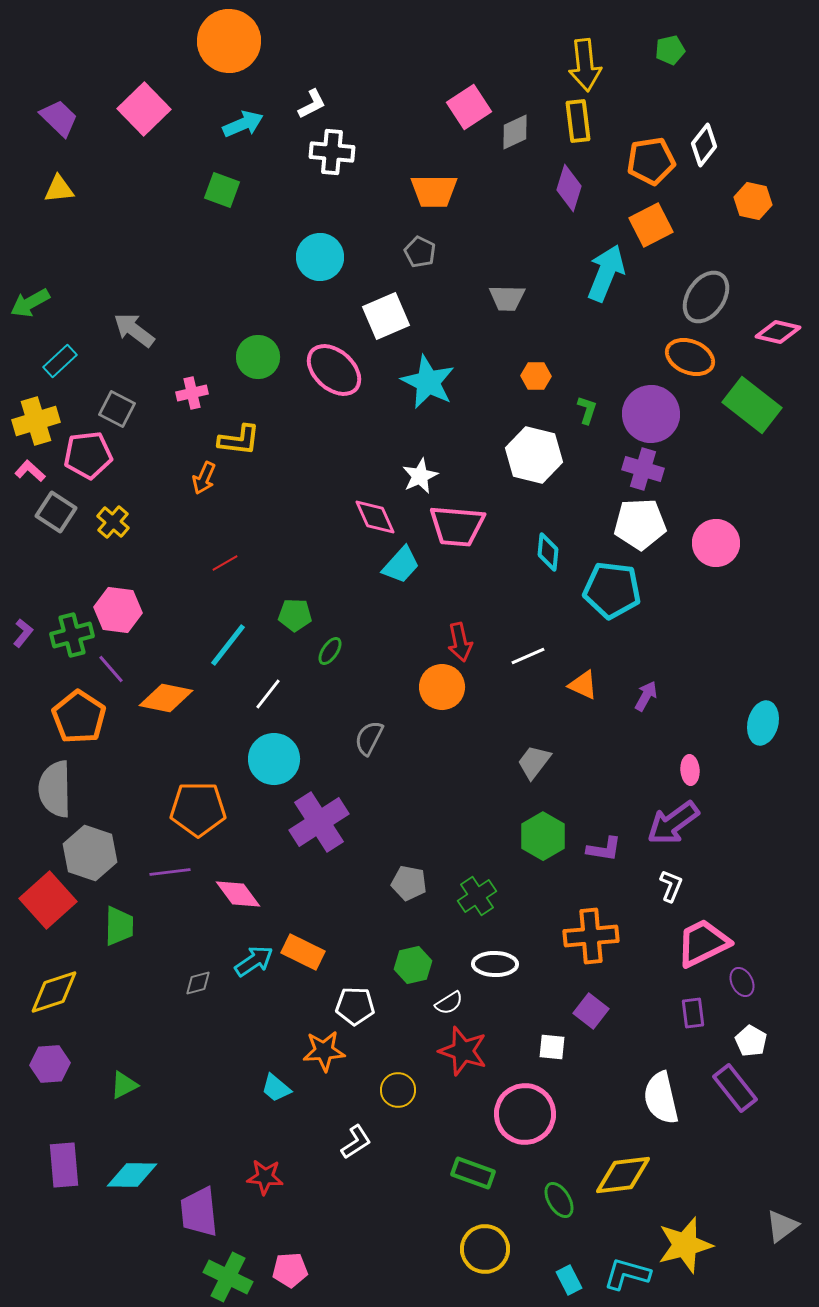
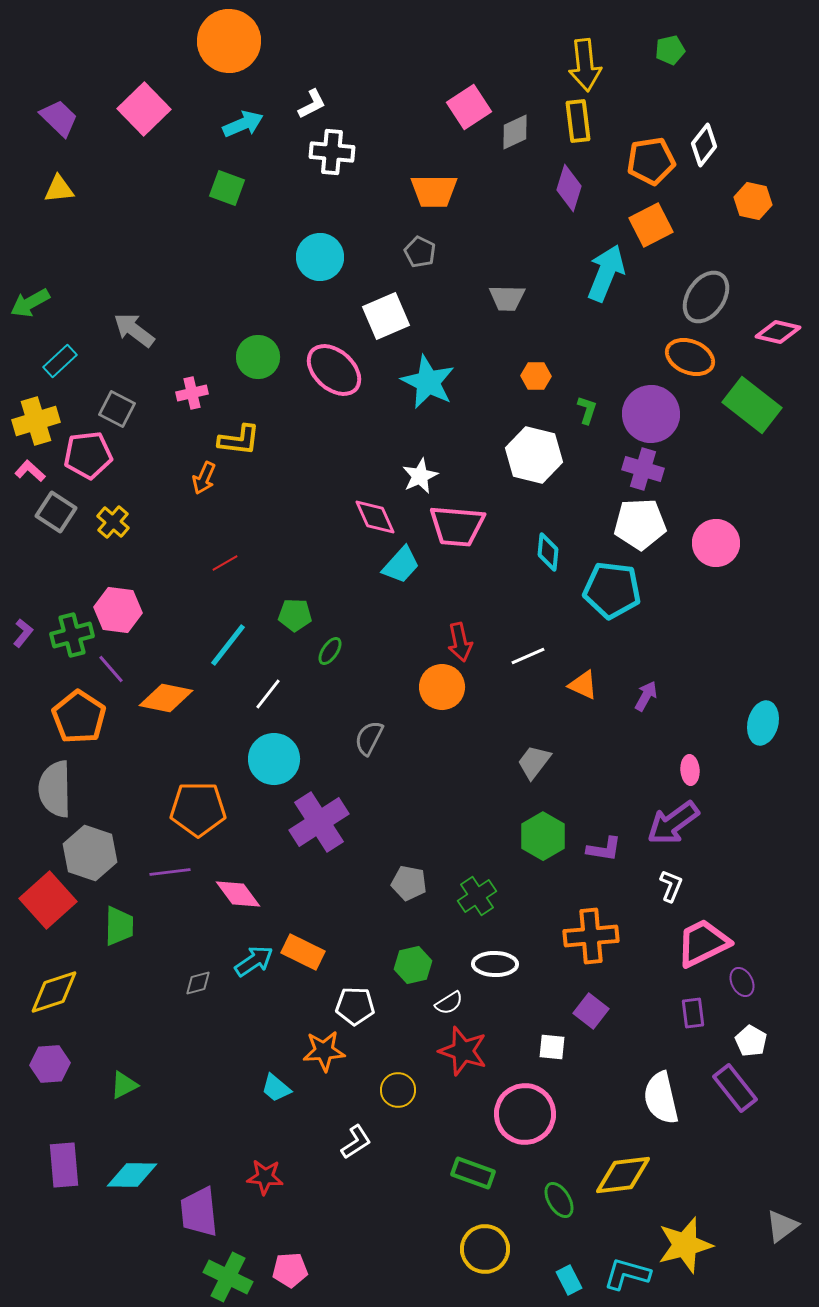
green square at (222, 190): moved 5 px right, 2 px up
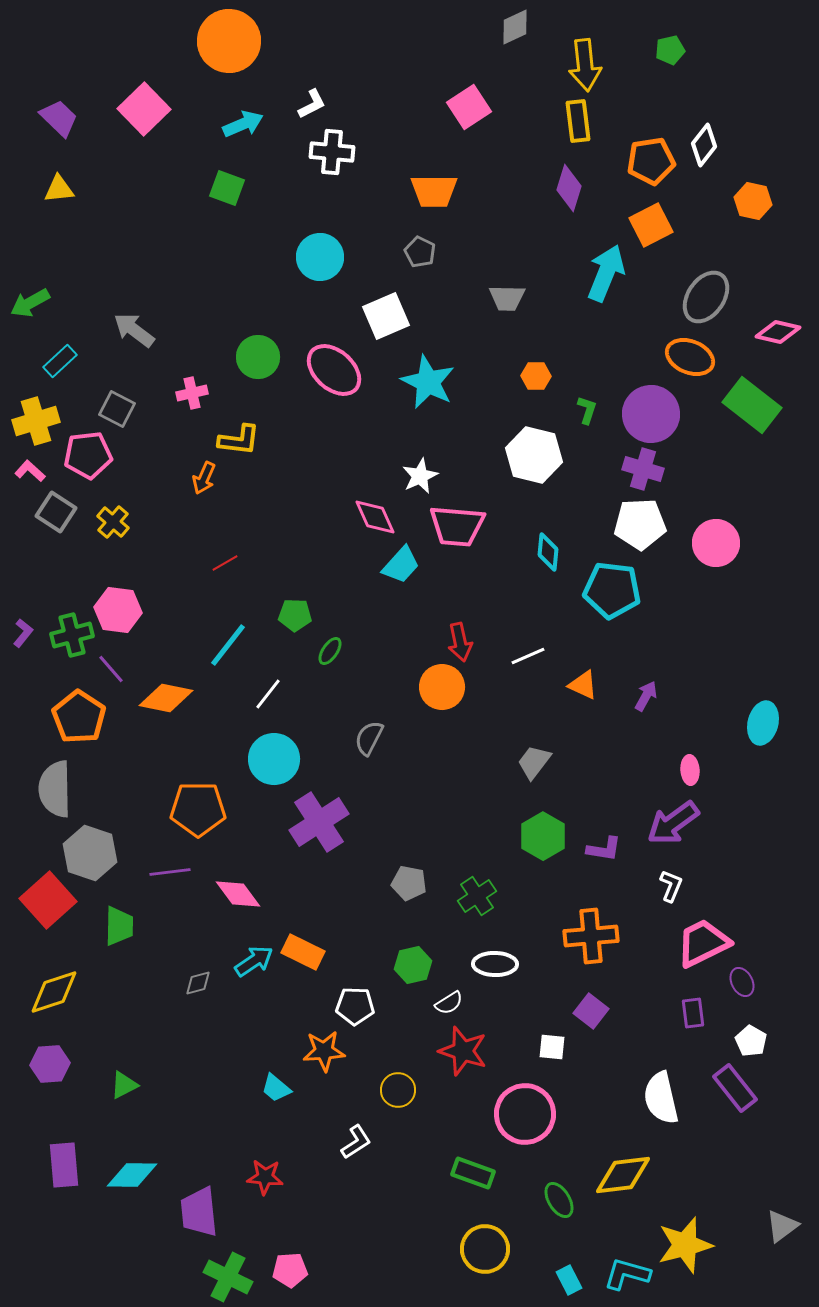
gray diamond at (515, 132): moved 105 px up
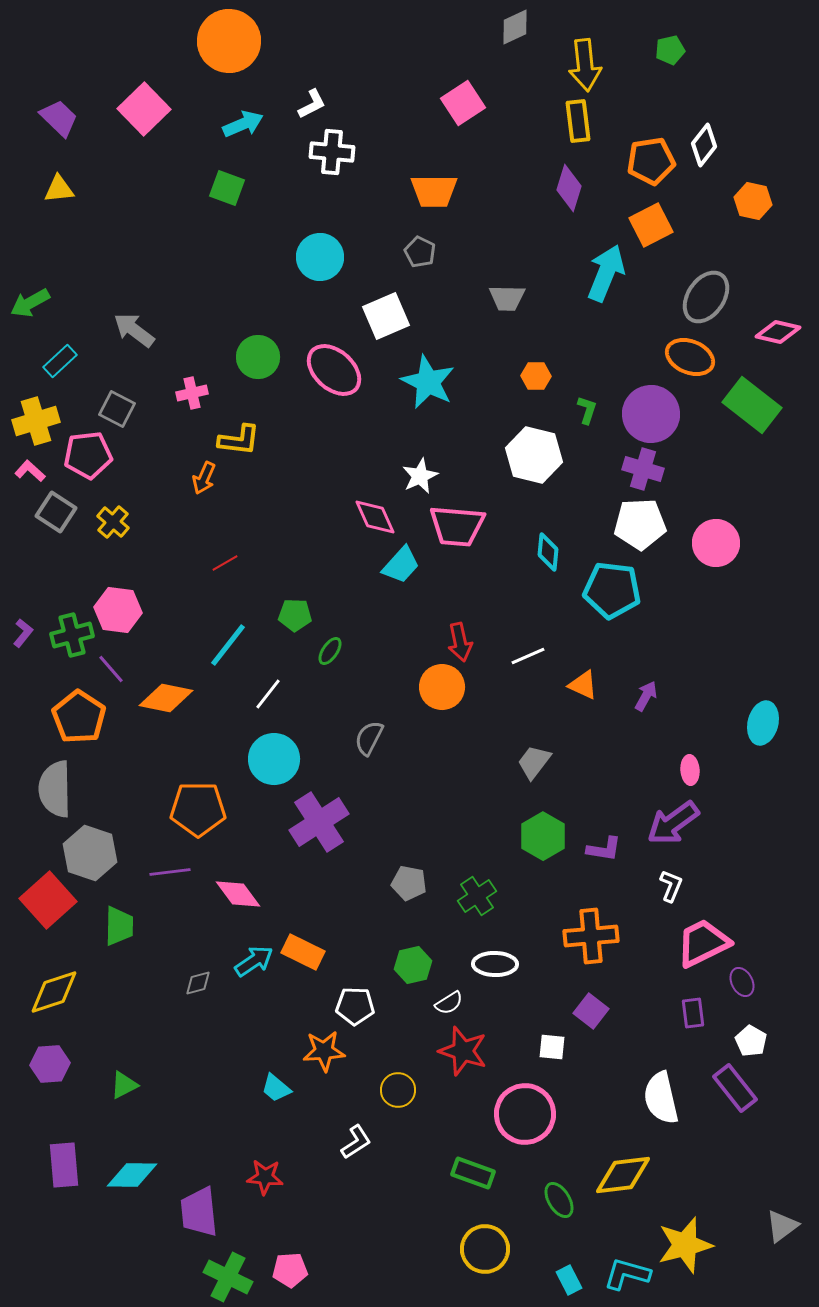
pink square at (469, 107): moved 6 px left, 4 px up
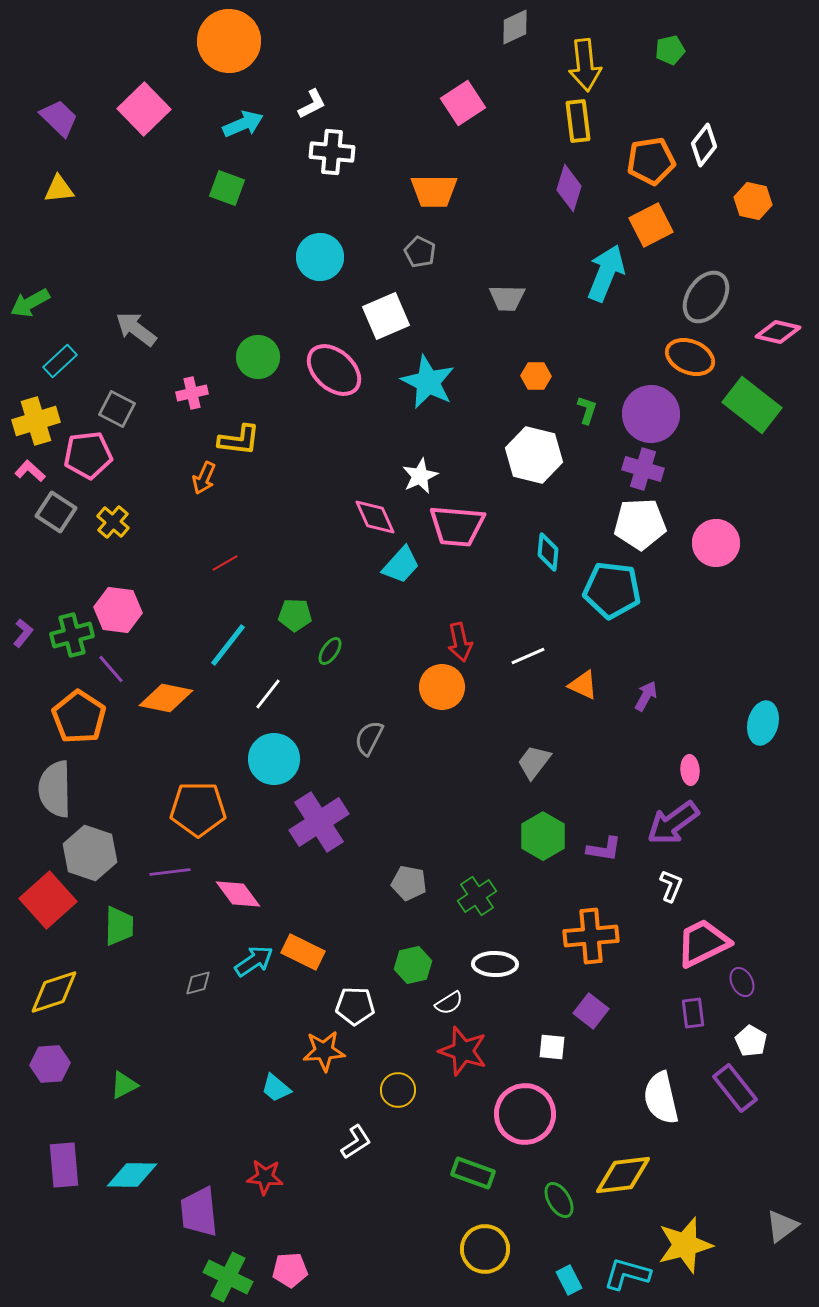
gray arrow at (134, 330): moved 2 px right, 1 px up
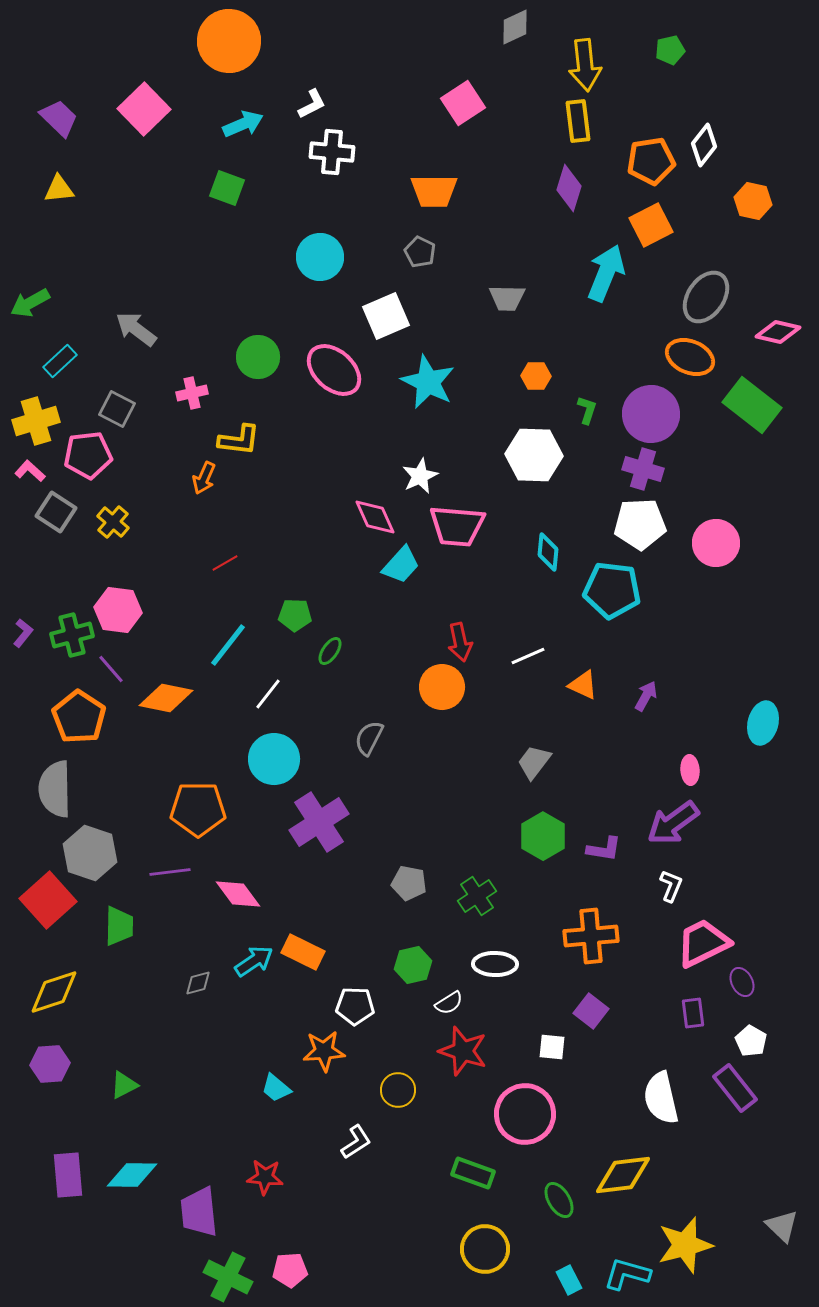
white hexagon at (534, 455): rotated 12 degrees counterclockwise
purple rectangle at (64, 1165): moved 4 px right, 10 px down
gray triangle at (782, 1226): rotated 39 degrees counterclockwise
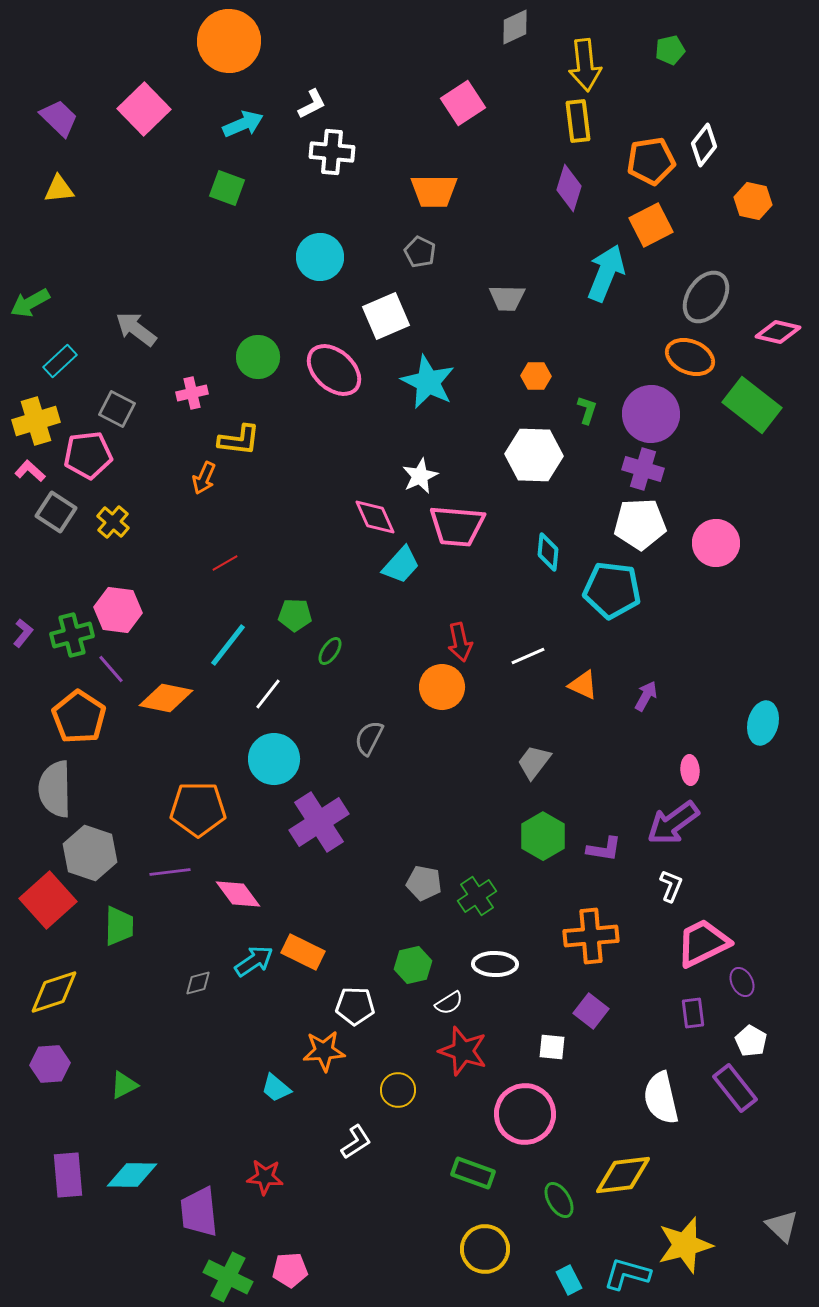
gray pentagon at (409, 883): moved 15 px right
